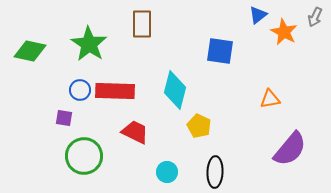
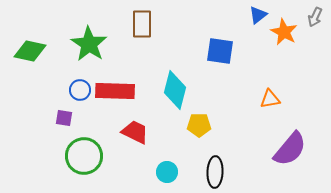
yellow pentagon: moved 1 px up; rotated 25 degrees counterclockwise
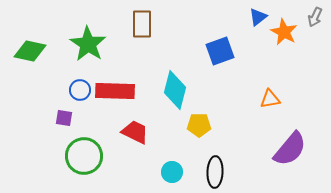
blue triangle: moved 2 px down
green star: moved 1 px left
blue square: rotated 28 degrees counterclockwise
cyan circle: moved 5 px right
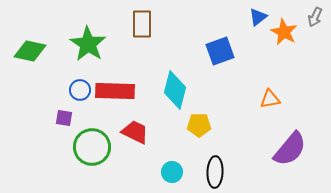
green circle: moved 8 px right, 9 px up
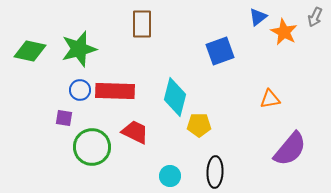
green star: moved 9 px left, 5 px down; rotated 24 degrees clockwise
cyan diamond: moved 7 px down
cyan circle: moved 2 px left, 4 px down
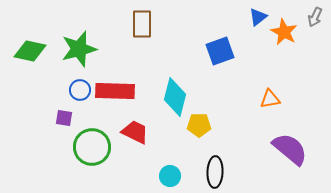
purple semicircle: rotated 90 degrees counterclockwise
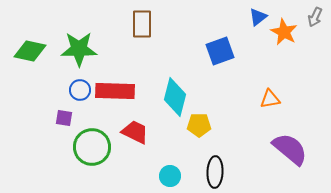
green star: rotated 15 degrees clockwise
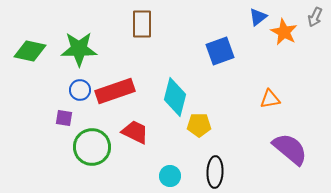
red rectangle: rotated 21 degrees counterclockwise
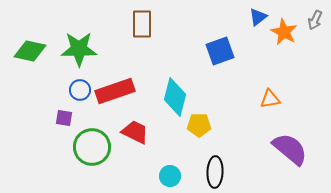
gray arrow: moved 3 px down
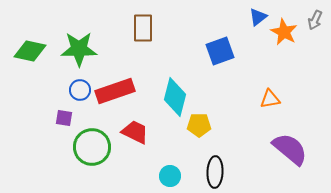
brown rectangle: moved 1 px right, 4 px down
